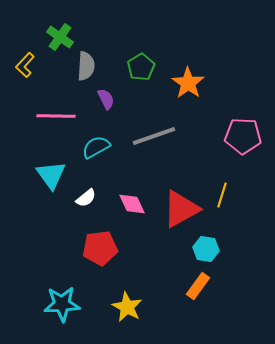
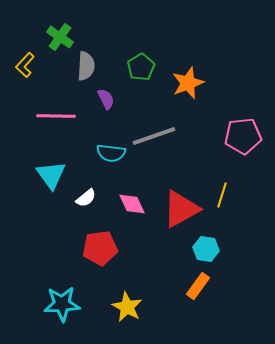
orange star: rotated 16 degrees clockwise
pink pentagon: rotated 9 degrees counterclockwise
cyan semicircle: moved 15 px right, 6 px down; rotated 144 degrees counterclockwise
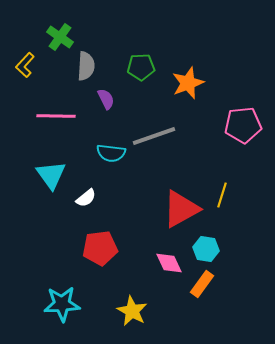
green pentagon: rotated 28 degrees clockwise
pink pentagon: moved 11 px up
pink diamond: moved 37 px right, 59 px down
orange rectangle: moved 4 px right, 2 px up
yellow star: moved 5 px right, 4 px down
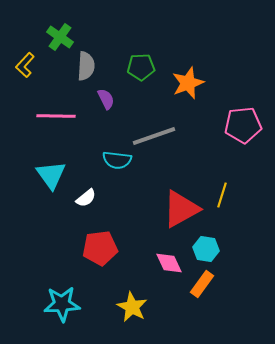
cyan semicircle: moved 6 px right, 7 px down
yellow star: moved 4 px up
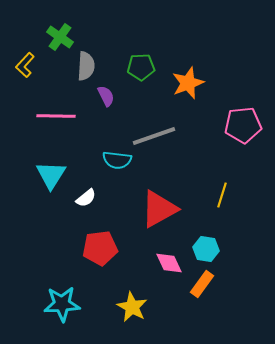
purple semicircle: moved 3 px up
cyan triangle: rotated 8 degrees clockwise
red triangle: moved 22 px left
